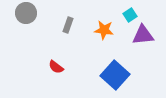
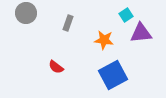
cyan square: moved 4 px left
gray rectangle: moved 2 px up
orange star: moved 10 px down
purple triangle: moved 2 px left, 2 px up
blue square: moved 2 px left; rotated 20 degrees clockwise
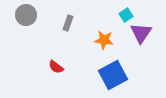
gray circle: moved 2 px down
purple triangle: rotated 50 degrees counterclockwise
